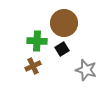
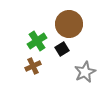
brown circle: moved 5 px right, 1 px down
green cross: rotated 36 degrees counterclockwise
gray star: moved 1 px left, 2 px down; rotated 30 degrees clockwise
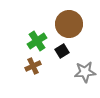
black square: moved 2 px down
gray star: rotated 20 degrees clockwise
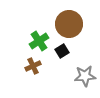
green cross: moved 2 px right
gray star: moved 4 px down
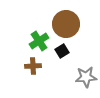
brown circle: moved 3 px left
brown cross: rotated 21 degrees clockwise
gray star: moved 1 px right, 1 px down
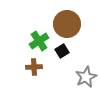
brown circle: moved 1 px right
brown cross: moved 1 px right, 1 px down
gray star: rotated 20 degrees counterclockwise
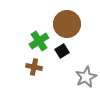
brown cross: rotated 14 degrees clockwise
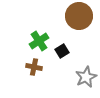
brown circle: moved 12 px right, 8 px up
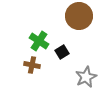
green cross: rotated 24 degrees counterclockwise
black square: moved 1 px down
brown cross: moved 2 px left, 2 px up
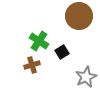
brown cross: rotated 28 degrees counterclockwise
